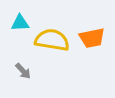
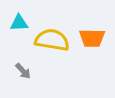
cyan triangle: moved 1 px left
orange trapezoid: rotated 12 degrees clockwise
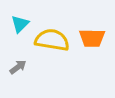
cyan triangle: moved 1 px right, 1 px down; rotated 42 degrees counterclockwise
gray arrow: moved 5 px left, 4 px up; rotated 84 degrees counterclockwise
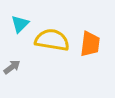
orange trapezoid: moved 2 px left, 6 px down; rotated 84 degrees counterclockwise
gray arrow: moved 6 px left
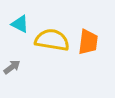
cyan triangle: rotated 48 degrees counterclockwise
orange trapezoid: moved 2 px left, 2 px up
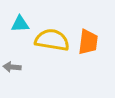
cyan triangle: rotated 30 degrees counterclockwise
gray arrow: rotated 138 degrees counterclockwise
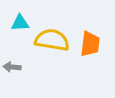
cyan triangle: moved 1 px up
orange trapezoid: moved 2 px right, 2 px down
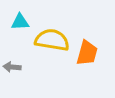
cyan triangle: moved 1 px up
orange trapezoid: moved 3 px left, 9 px down; rotated 8 degrees clockwise
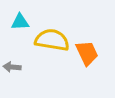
orange trapezoid: rotated 40 degrees counterclockwise
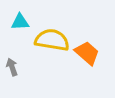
orange trapezoid: rotated 24 degrees counterclockwise
gray arrow: rotated 66 degrees clockwise
